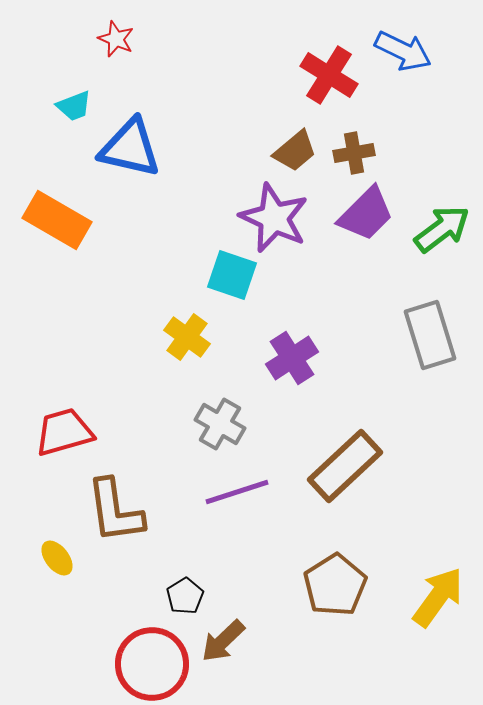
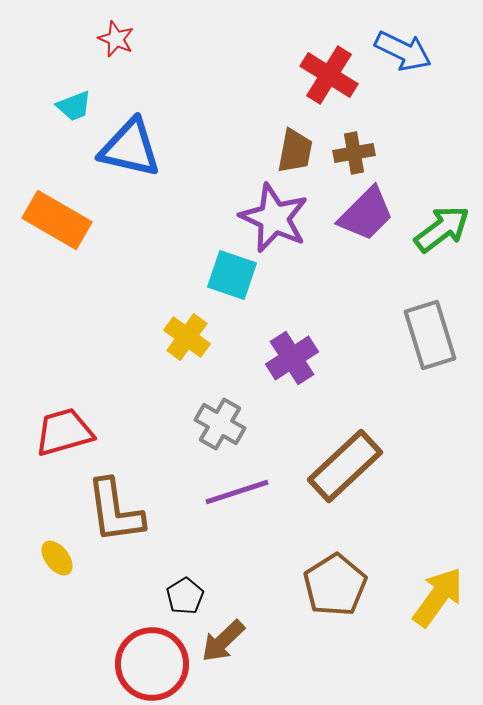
brown trapezoid: rotated 39 degrees counterclockwise
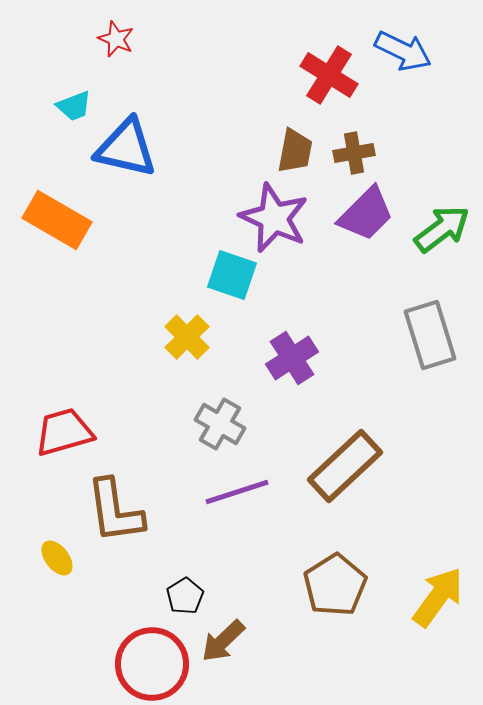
blue triangle: moved 4 px left
yellow cross: rotated 9 degrees clockwise
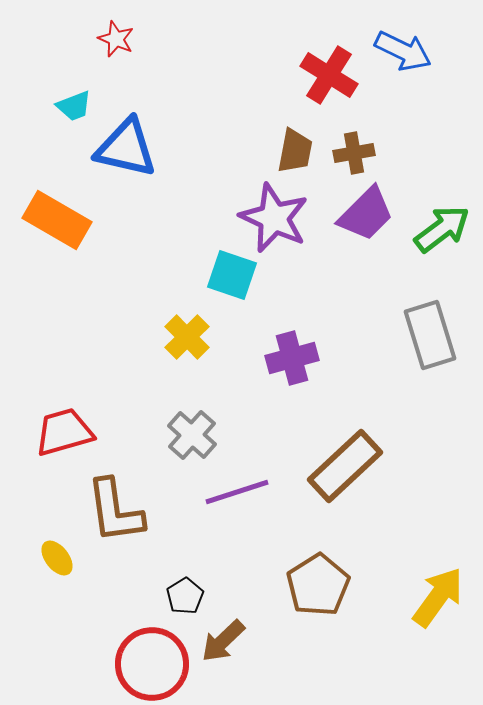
purple cross: rotated 18 degrees clockwise
gray cross: moved 28 px left, 11 px down; rotated 12 degrees clockwise
brown pentagon: moved 17 px left
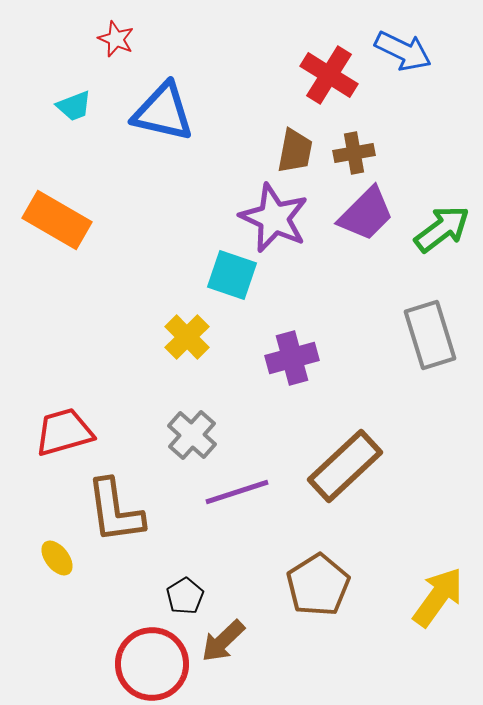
blue triangle: moved 37 px right, 36 px up
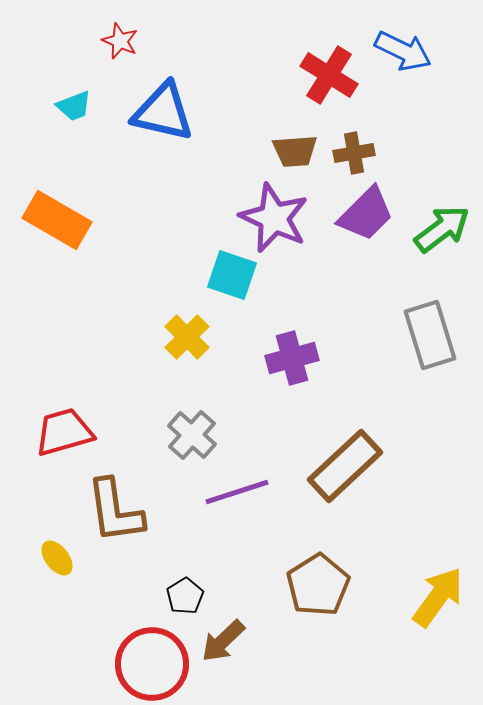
red star: moved 4 px right, 2 px down
brown trapezoid: rotated 75 degrees clockwise
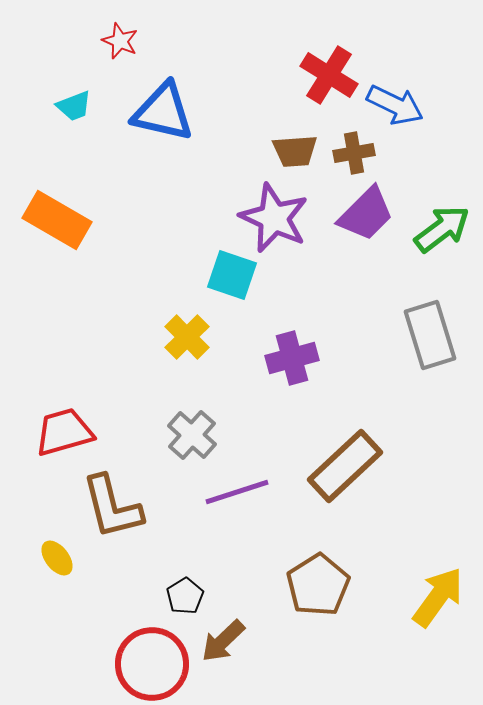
blue arrow: moved 8 px left, 54 px down
brown L-shape: moved 3 px left, 4 px up; rotated 6 degrees counterclockwise
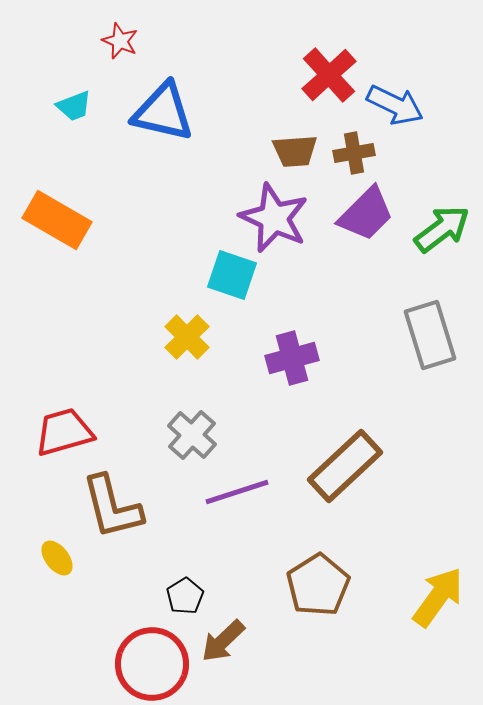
red cross: rotated 16 degrees clockwise
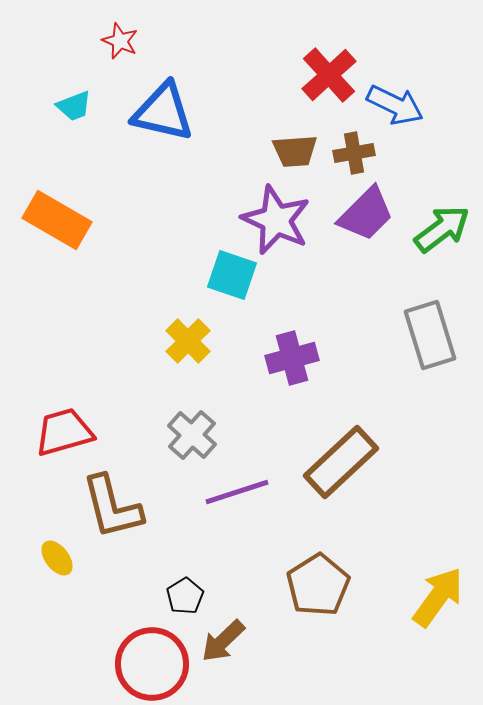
purple star: moved 2 px right, 2 px down
yellow cross: moved 1 px right, 4 px down
brown rectangle: moved 4 px left, 4 px up
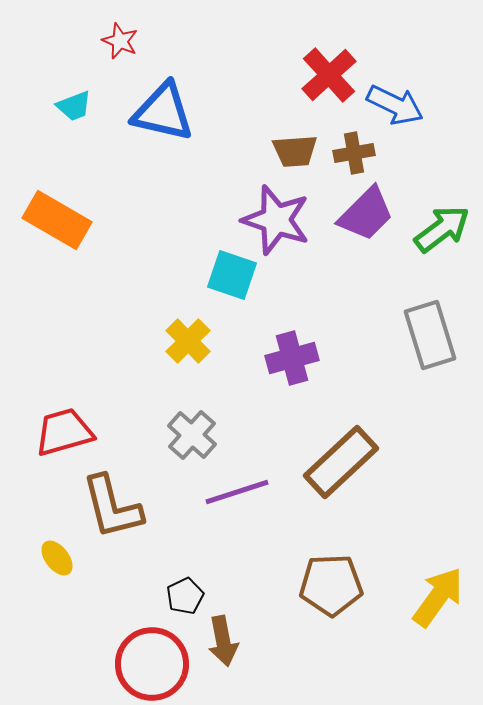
purple star: rotated 6 degrees counterclockwise
brown pentagon: moved 13 px right; rotated 30 degrees clockwise
black pentagon: rotated 6 degrees clockwise
brown arrow: rotated 57 degrees counterclockwise
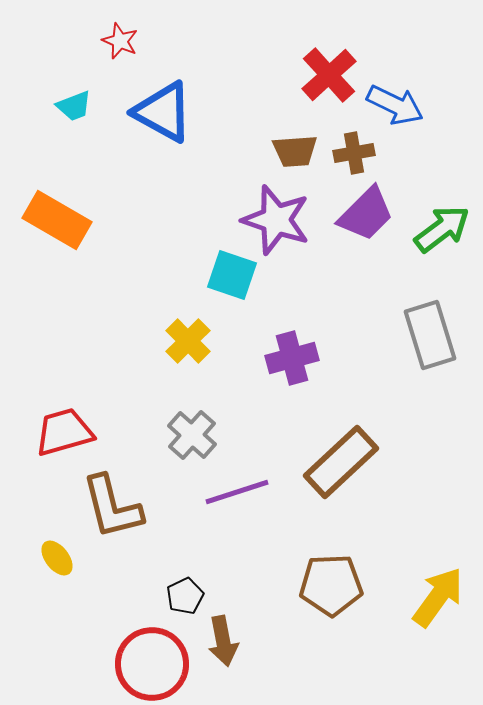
blue triangle: rotated 16 degrees clockwise
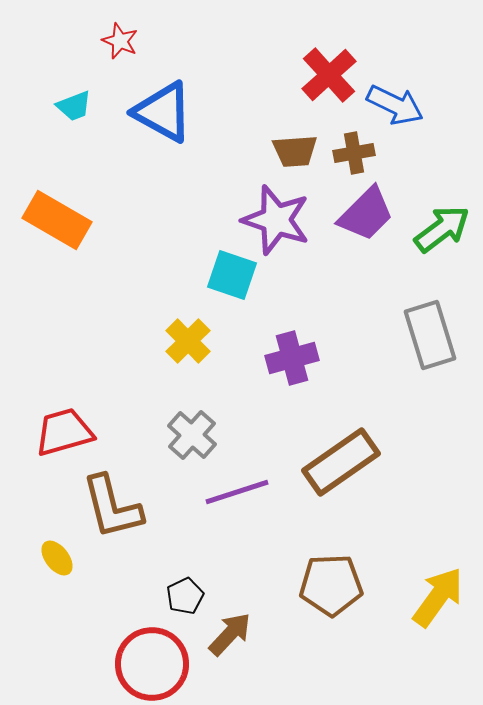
brown rectangle: rotated 8 degrees clockwise
brown arrow: moved 7 px right, 7 px up; rotated 126 degrees counterclockwise
